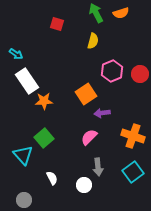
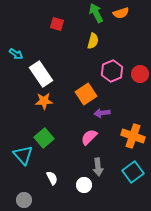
white rectangle: moved 14 px right, 7 px up
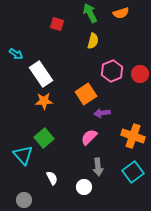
green arrow: moved 6 px left
white circle: moved 2 px down
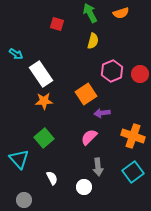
cyan triangle: moved 4 px left, 4 px down
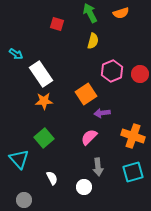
cyan square: rotated 20 degrees clockwise
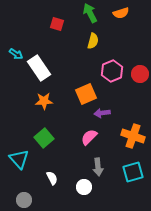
white rectangle: moved 2 px left, 6 px up
orange square: rotated 10 degrees clockwise
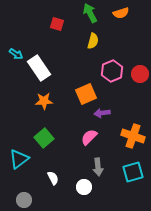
cyan triangle: rotated 35 degrees clockwise
white semicircle: moved 1 px right
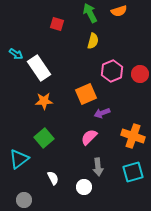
orange semicircle: moved 2 px left, 2 px up
purple arrow: rotated 14 degrees counterclockwise
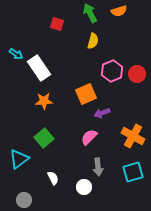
red circle: moved 3 px left
orange cross: rotated 10 degrees clockwise
